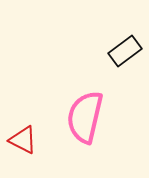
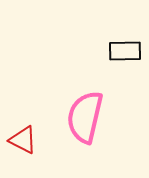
black rectangle: rotated 36 degrees clockwise
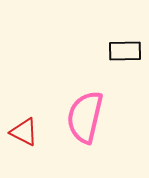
red triangle: moved 1 px right, 8 px up
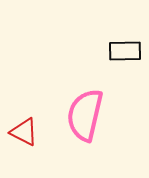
pink semicircle: moved 2 px up
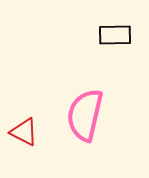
black rectangle: moved 10 px left, 16 px up
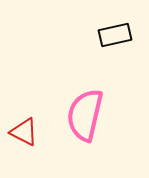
black rectangle: rotated 12 degrees counterclockwise
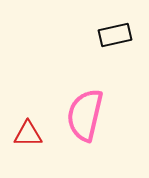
red triangle: moved 4 px right, 2 px down; rotated 28 degrees counterclockwise
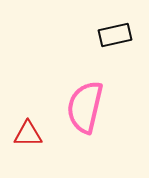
pink semicircle: moved 8 px up
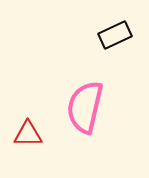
black rectangle: rotated 12 degrees counterclockwise
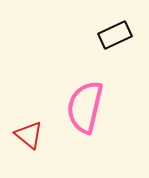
red triangle: moved 1 px right, 1 px down; rotated 40 degrees clockwise
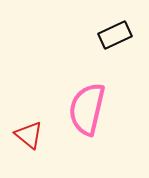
pink semicircle: moved 2 px right, 2 px down
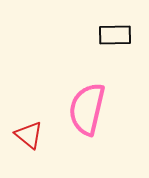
black rectangle: rotated 24 degrees clockwise
